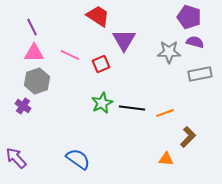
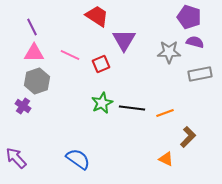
red trapezoid: moved 1 px left
orange triangle: rotated 21 degrees clockwise
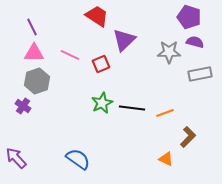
purple triangle: rotated 15 degrees clockwise
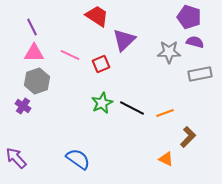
black line: rotated 20 degrees clockwise
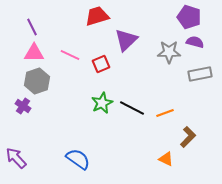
red trapezoid: rotated 50 degrees counterclockwise
purple triangle: moved 2 px right
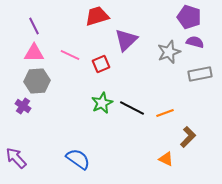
purple line: moved 2 px right, 1 px up
gray star: rotated 20 degrees counterclockwise
gray hexagon: rotated 15 degrees clockwise
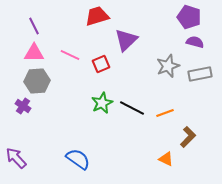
gray star: moved 1 px left, 14 px down
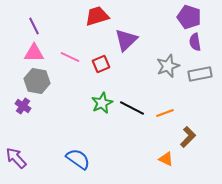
purple semicircle: rotated 114 degrees counterclockwise
pink line: moved 2 px down
gray hexagon: rotated 15 degrees clockwise
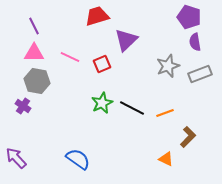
red square: moved 1 px right
gray rectangle: rotated 10 degrees counterclockwise
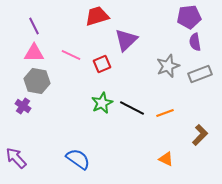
purple pentagon: rotated 25 degrees counterclockwise
pink line: moved 1 px right, 2 px up
brown L-shape: moved 12 px right, 2 px up
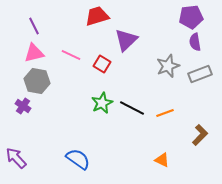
purple pentagon: moved 2 px right
pink triangle: rotated 15 degrees counterclockwise
red square: rotated 36 degrees counterclockwise
orange triangle: moved 4 px left, 1 px down
